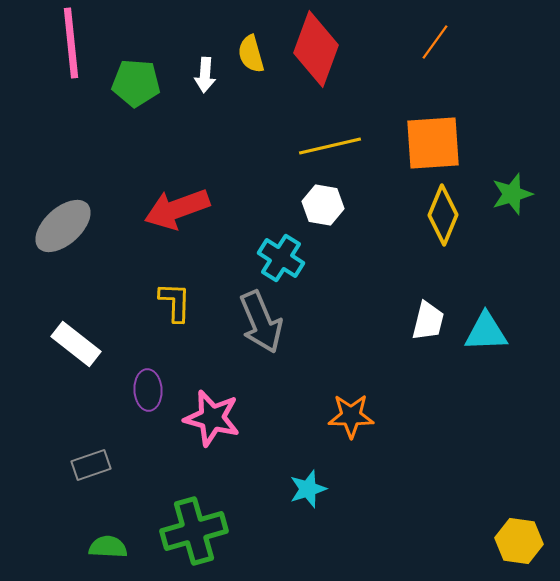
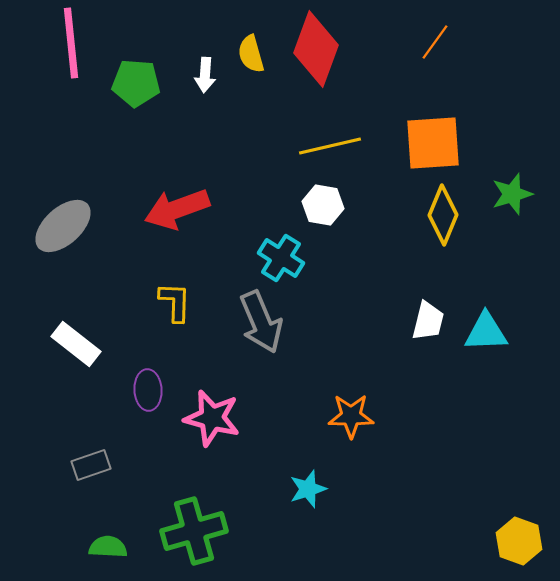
yellow hexagon: rotated 12 degrees clockwise
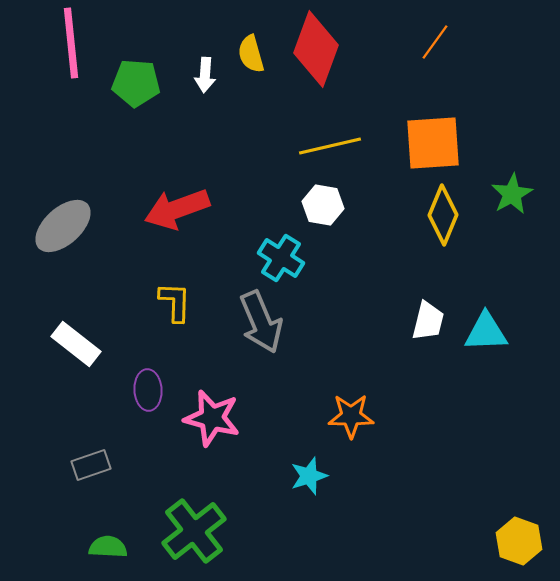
green star: rotated 12 degrees counterclockwise
cyan star: moved 1 px right, 13 px up
green cross: rotated 22 degrees counterclockwise
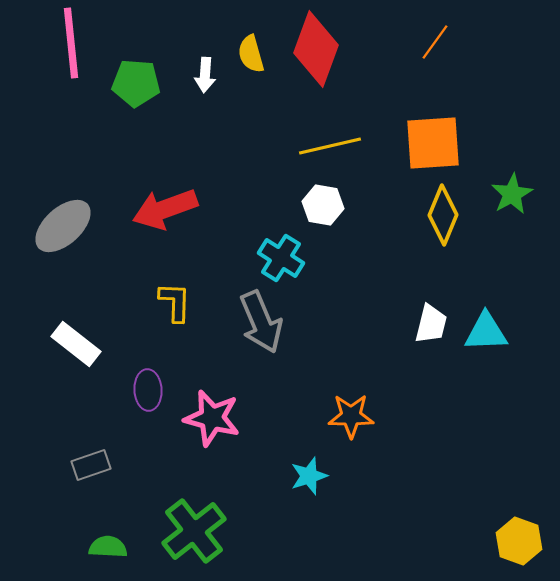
red arrow: moved 12 px left
white trapezoid: moved 3 px right, 3 px down
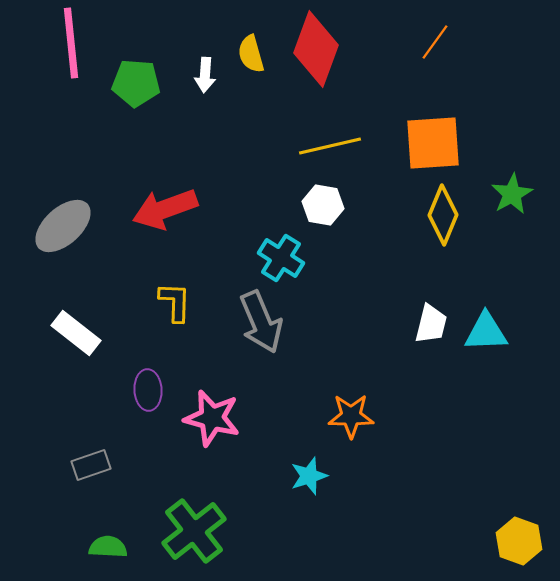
white rectangle: moved 11 px up
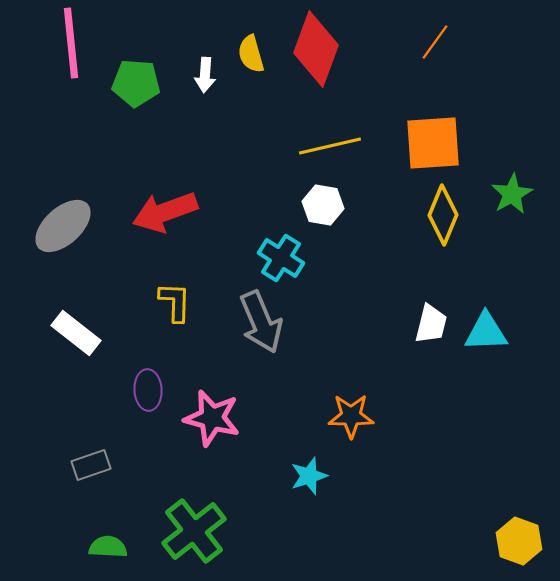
red arrow: moved 3 px down
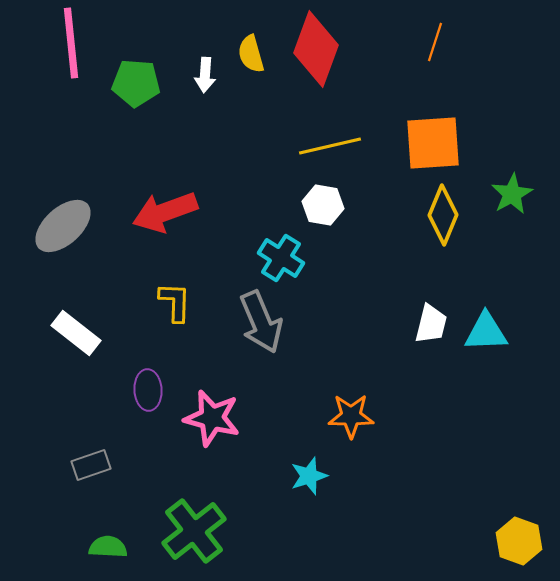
orange line: rotated 18 degrees counterclockwise
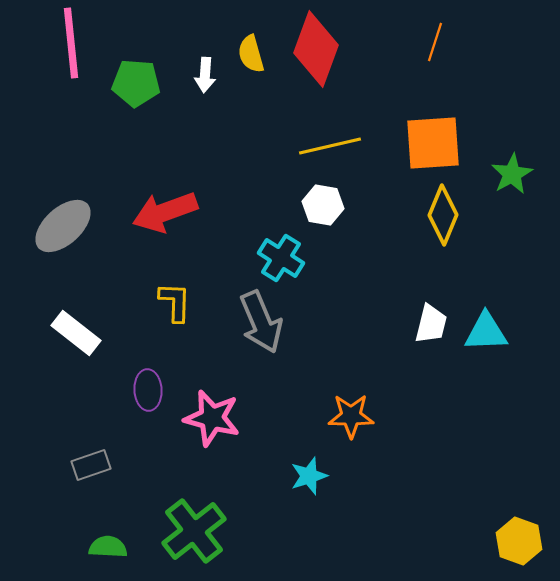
green star: moved 20 px up
